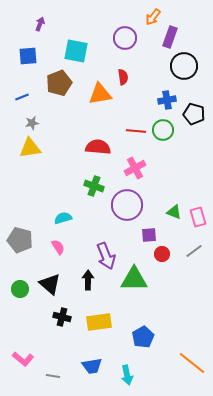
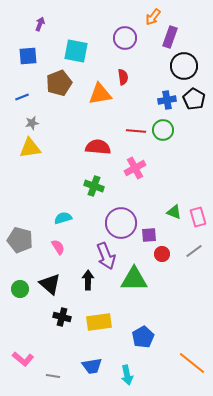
black pentagon at (194, 114): moved 15 px up; rotated 15 degrees clockwise
purple circle at (127, 205): moved 6 px left, 18 px down
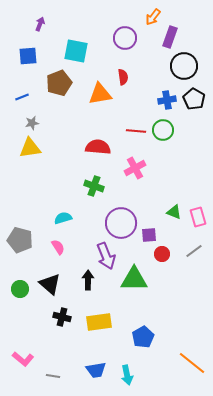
blue trapezoid at (92, 366): moved 4 px right, 4 px down
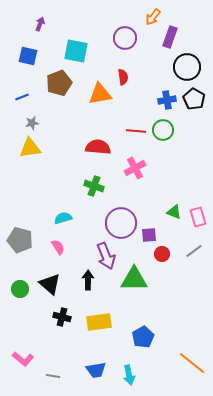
blue square at (28, 56): rotated 18 degrees clockwise
black circle at (184, 66): moved 3 px right, 1 px down
cyan arrow at (127, 375): moved 2 px right
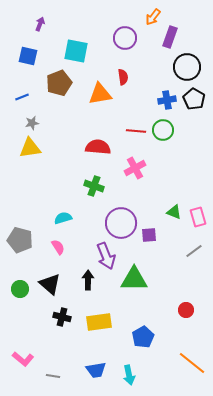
red circle at (162, 254): moved 24 px right, 56 px down
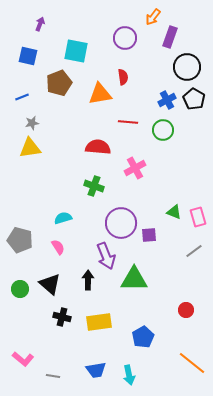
blue cross at (167, 100): rotated 18 degrees counterclockwise
red line at (136, 131): moved 8 px left, 9 px up
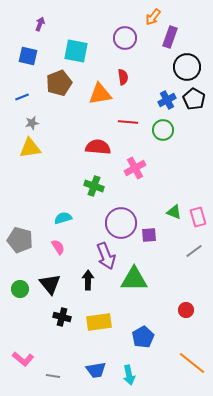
black triangle at (50, 284): rotated 10 degrees clockwise
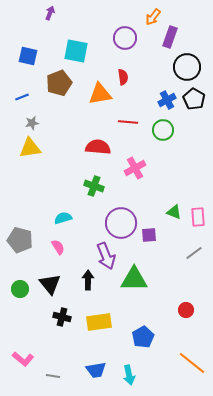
purple arrow at (40, 24): moved 10 px right, 11 px up
pink rectangle at (198, 217): rotated 12 degrees clockwise
gray line at (194, 251): moved 2 px down
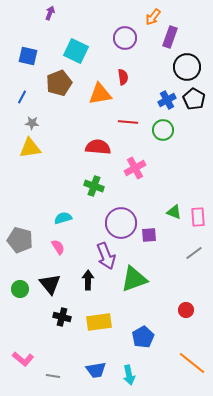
cyan square at (76, 51): rotated 15 degrees clockwise
blue line at (22, 97): rotated 40 degrees counterclockwise
gray star at (32, 123): rotated 16 degrees clockwise
green triangle at (134, 279): rotated 20 degrees counterclockwise
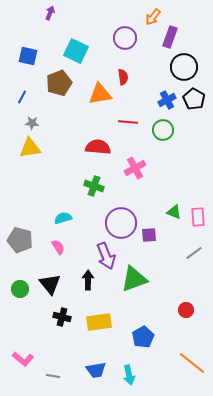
black circle at (187, 67): moved 3 px left
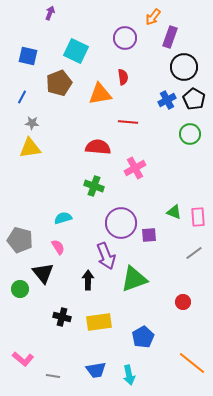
green circle at (163, 130): moved 27 px right, 4 px down
black triangle at (50, 284): moved 7 px left, 11 px up
red circle at (186, 310): moved 3 px left, 8 px up
